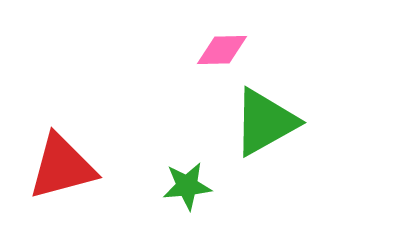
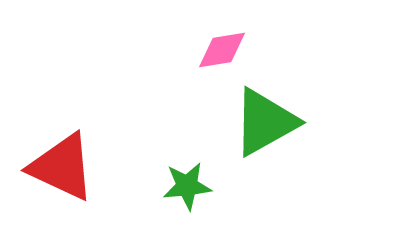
pink diamond: rotated 8 degrees counterclockwise
red triangle: rotated 40 degrees clockwise
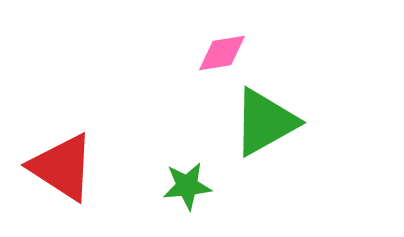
pink diamond: moved 3 px down
red triangle: rotated 8 degrees clockwise
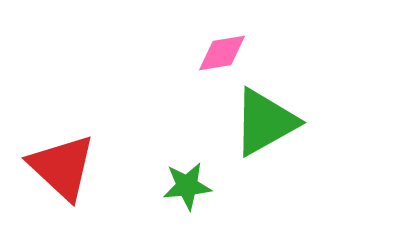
red triangle: rotated 10 degrees clockwise
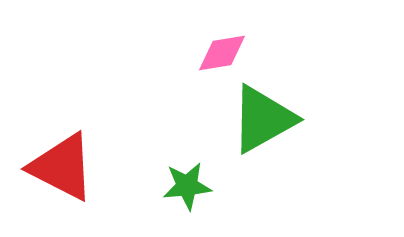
green triangle: moved 2 px left, 3 px up
red triangle: rotated 16 degrees counterclockwise
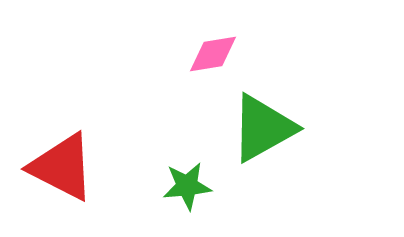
pink diamond: moved 9 px left, 1 px down
green triangle: moved 9 px down
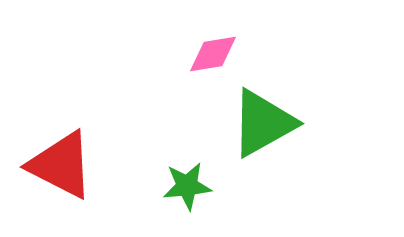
green triangle: moved 5 px up
red triangle: moved 1 px left, 2 px up
